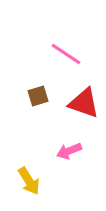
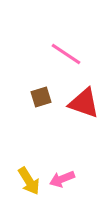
brown square: moved 3 px right, 1 px down
pink arrow: moved 7 px left, 28 px down
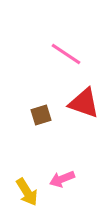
brown square: moved 18 px down
yellow arrow: moved 2 px left, 11 px down
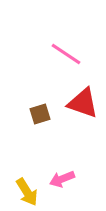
red triangle: moved 1 px left
brown square: moved 1 px left, 1 px up
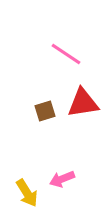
red triangle: rotated 28 degrees counterclockwise
brown square: moved 5 px right, 3 px up
yellow arrow: moved 1 px down
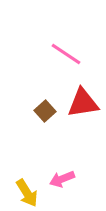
brown square: rotated 25 degrees counterclockwise
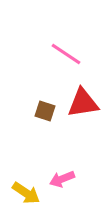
brown square: rotated 30 degrees counterclockwise
yellow arrow: moved 1 px left; rotated 24 degrees counterclockwise
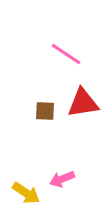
brown square: rotated 15 degrees counterclockwise
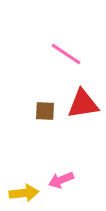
red triangle: moved 1 px down
pink arrow: moved 1 px left, 1 px down
yellow arrow: moved 2 px left; rotated 40 degrees counterclockwise
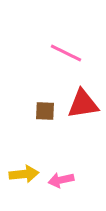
pink line: moved 1 px up; rotated 8 degrees counterclockwise
pink arrow: rotated 10 degrees clockwise
yellow arrow: moved 19 px up
